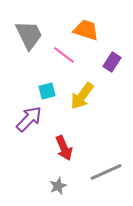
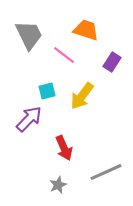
gray star: moved 1 px up
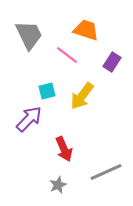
pink line: moved 3 px right
red arrow: moved 1 px down
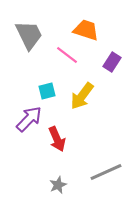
red arrow: moved 7 px left, 10 px up
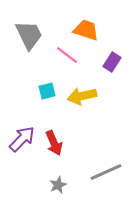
yellow arrow: rotated 40 degrees clockwise
purple arrow: moved 7 px left, 20 px down
red arrow: moved 3 px left, 4 px down
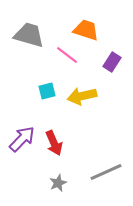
gray trapezoid: rotated 48 degrees counterclockwise
gray star: moved 2 px up
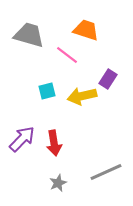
purple rectangle: moved 4 px left, 17 px down
red arrow: rotated 15 degrees clockwise
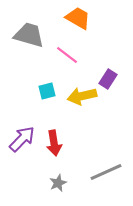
orange trapezoid: moved 8 px left, 12 px up; rotated 12 degrees clockwise
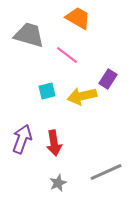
purple arrow: rotated 24 degrees counterclockwise
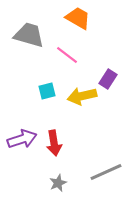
purple arrow: rotated 52 degrees clockwise
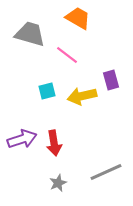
gray trapezoid: moved 1 px right, 1 px up
purple rectangle: moved 3 px right, 1 px down; rotated 48 degrees counterclockwise
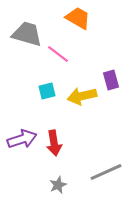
gray trapezoid: moved 3 px left
pink line: moved 9 px left, 1 px up
gray star: moved 2 px down
